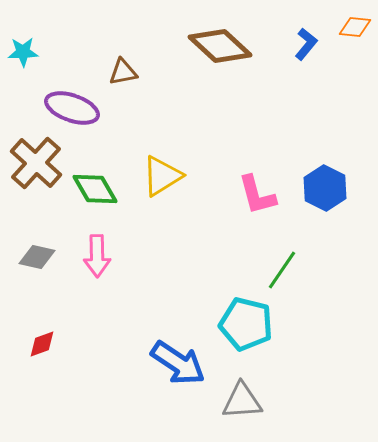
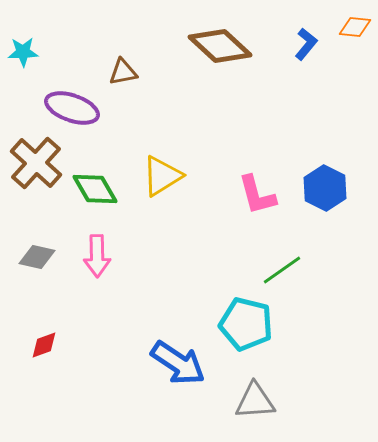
green line: rotated 21 degrees clockwise
red diamond: moved 2 px right, 1 px down
gray triangle: moved 13 px right
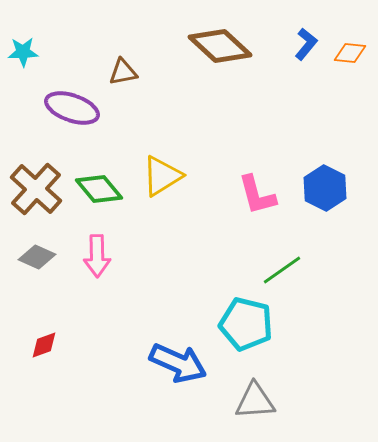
orange diamond: moved 5 px left, 26 px down
brown cross: moved 26 px down
green diamond: moved 4 px right; rotated 9 degrees counterclockwise
gray diamond: rotated 12 degrees clockwise
blue arrow: rotated 10 degrees counterclockwise
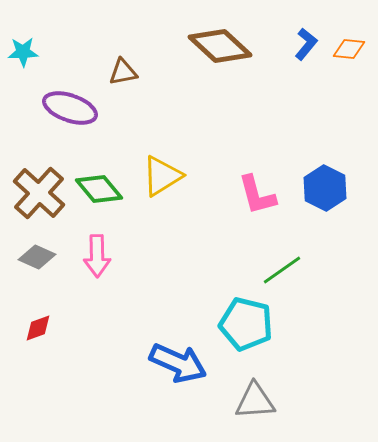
orange diamond: moved 1 px left, 4 px up
purple ellipse: moved 2 px left
brown cross: moved 3 px right, 4 px down
red diamond: moved 6 px left, 17 px up
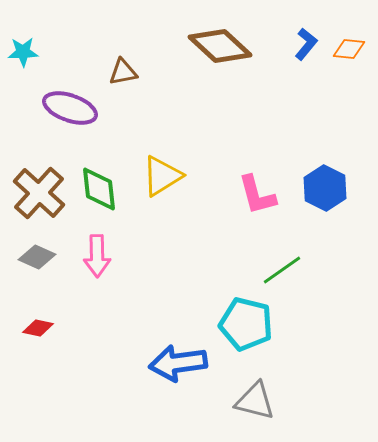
green diamond: rotated 33 degrees clockwise
red diamond: rotated 32 degrees clockwise
blue arrow: rotated 148 degrees clockwise
gray triangle: rotated 18 degrees clockwise
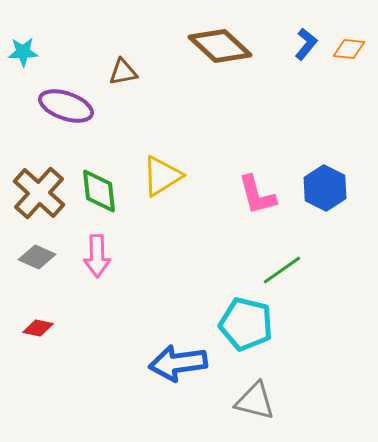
purple ellipse: moved 4 px left, 2 px up
green diamond: moved 2 px down
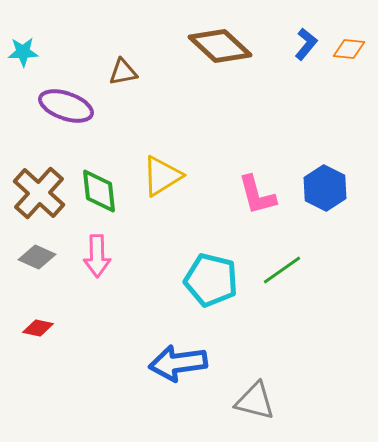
cyan pentagon: moved 35 px left, 44 px up
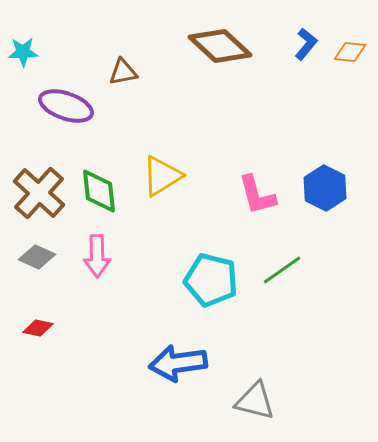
orange diamond: moved 1 px right, 3 px down
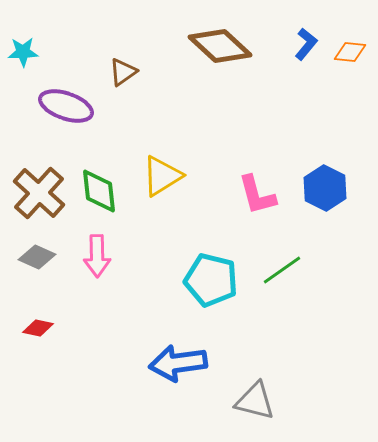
brown triangle: rotated 24 degrees counterclockwise
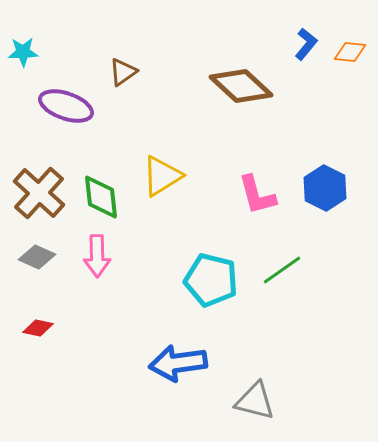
brown diamond: moved 21 px right, 40 px down
green diamond: moved 2 px right, 6 px down
